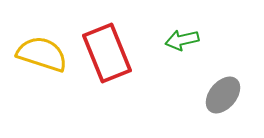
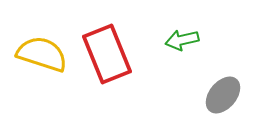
red rectangle: moved 1 px down
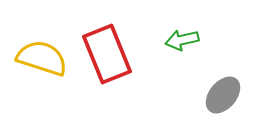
yellow semicircle: moved 4 px down
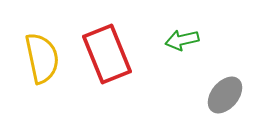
yellow semicircle: rotated 60 degrees clockwise
gray ellipse: moved 2 px right
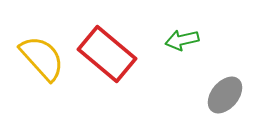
red rectangle: rotated 28 degrees counterclockwise
yellow semicircle: rotated 30 degrees counterclockwise
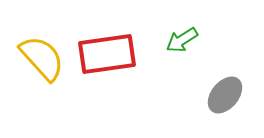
green arrow: rotated 20 degrees counterclockwise
red rectangle: rotated 48 degrees counterclockwise
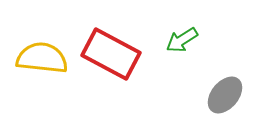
red rectangle: moved 4 px right; rotated 36 degrees clockwise
yellow semicircle: rotated 42 degrees counterclockwise
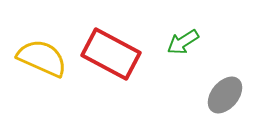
green arrow: moved 1 px right, 2 px down
yellow semicircle: rotated 18 degrees clockwise
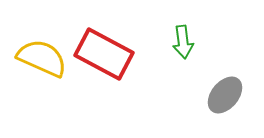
green arrow: rotated 64 degrees counterclockwise
red rectangle: moved 7 px left
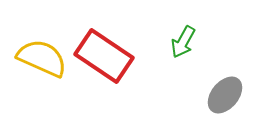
green arrow: rotated 36 degrees clockwise
red rectangle: moved 2 px down; rotated 6 degrees clockwise
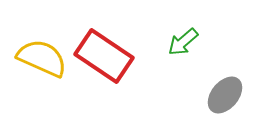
green arrow: rotated 20 degrees clockwise
